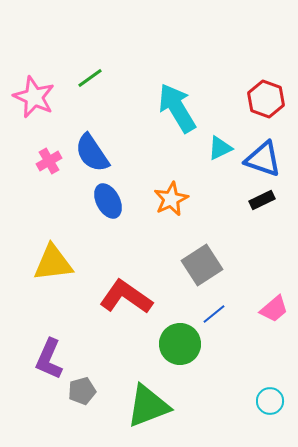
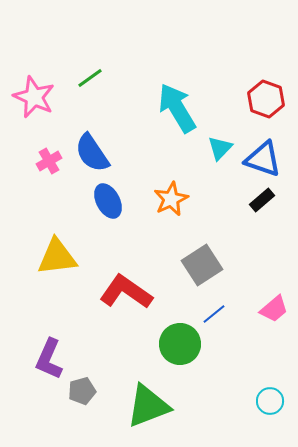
cyan triangle: rotated 20 degrees counterclockwise
black rectangle: rotated 15 degrees counterclockwise
yellow triangle: moved 4 px right, 6 px up
red L-shape: moved 5 px up
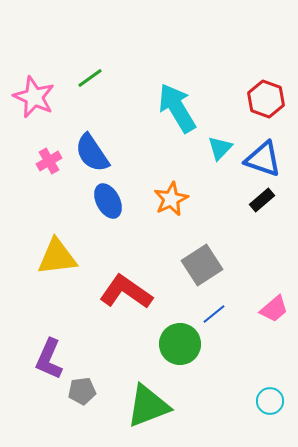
gray pentagon: rotated 8 degrees clockwise
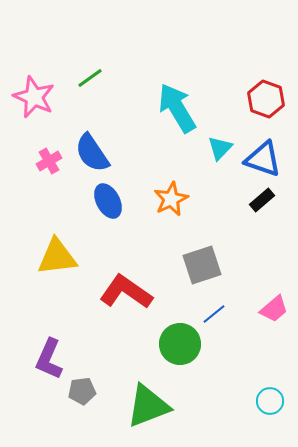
gray square: rotated 15 degrees clockwise
